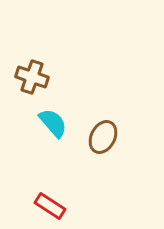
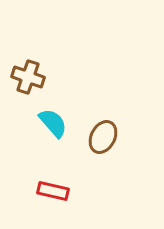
brown cross: moved 4 px left
red rectangle: moved 3 px right, 15 px up; rotated 20 degrees counterclockwise
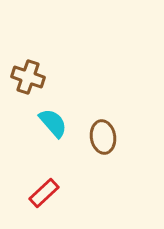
brown ellipse: rotated 36 degrees counterclockwise
red rectangle: moved 9 px left, 2 px down; rotated 56 degrees counterclockwise
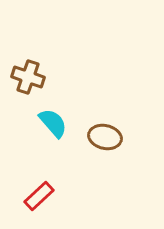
brown ellipse: moved 2 px right; rotated 68 degrees counterclockwise
red rectangle: moved 5 px left, 3 px down
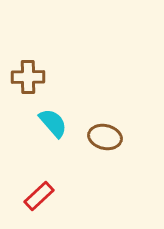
brown cross: rotated 20 degrees counterclockwise
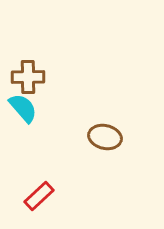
cyan semicircle: moved 30 px left, 15 px up
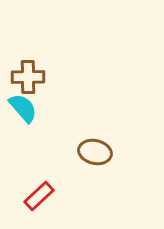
brown ellipse: moved 10 px left, 15 px down
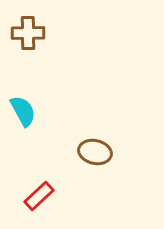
brown cross: moved 44 px up
cyan semicircle: moved 3 px down; rotated 12 degrees clockwise
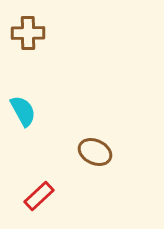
brown ellipse: rotated 12 degrees clockwise
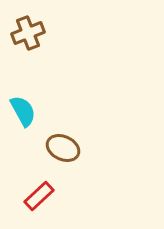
brown cross: rotated 20 degrees counterclockwise
brown ellipse: moved 32 px left, 4 px up
